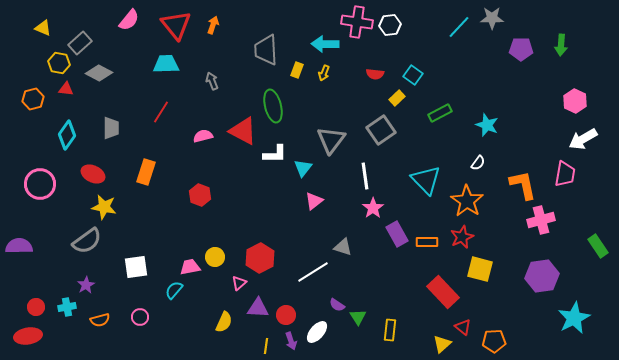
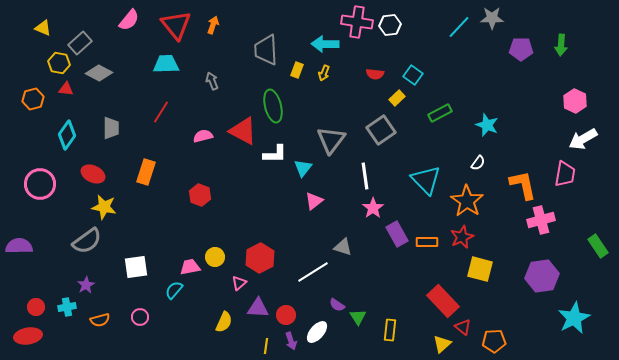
red rectangle at (443, 292): moved 9 px down
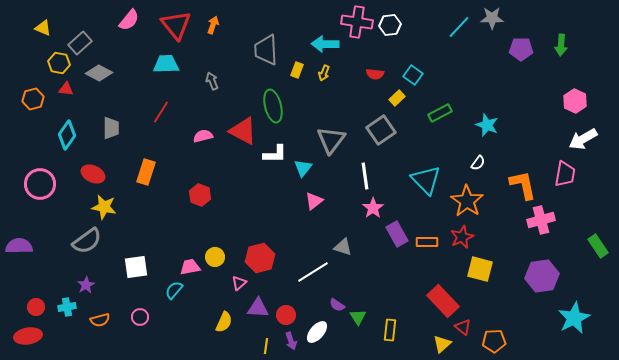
red hexagon at (260, 258): rotated 12 degrees clockwise
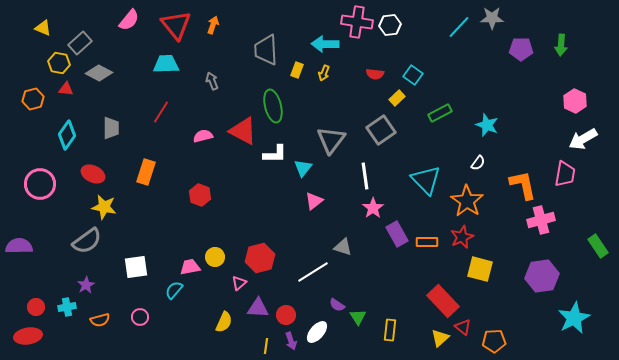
yellow triangle at (442, 344): moved 2 px left, 6 px up
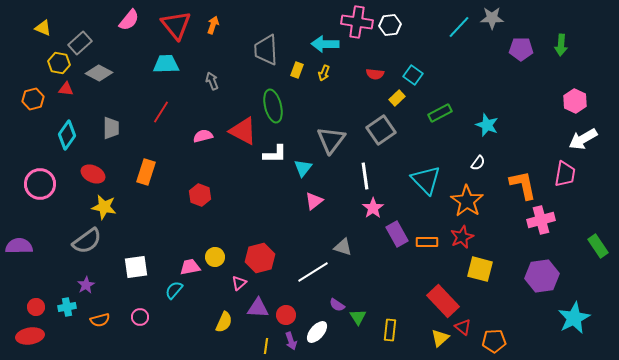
red ellipse at (28, 336): moved 2 px right
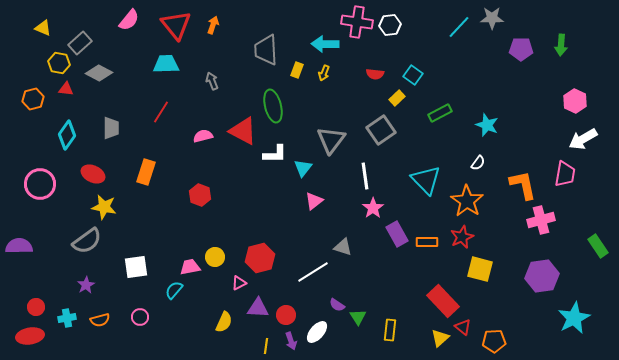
pink triangle at (239, 283): rotated 14 degrees clockwise
cyan cross at (67, 307): moved 11 px down
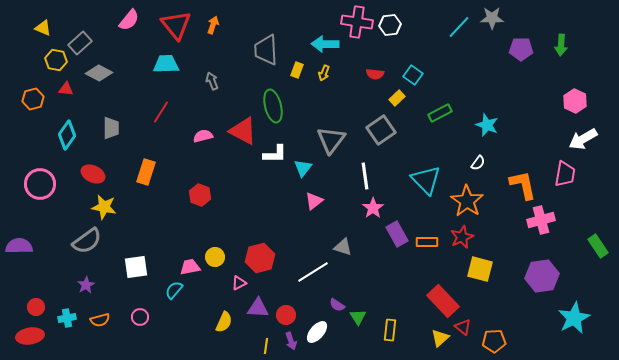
yellow hexagon at (59, 63): moved 3 px left, 3 px up
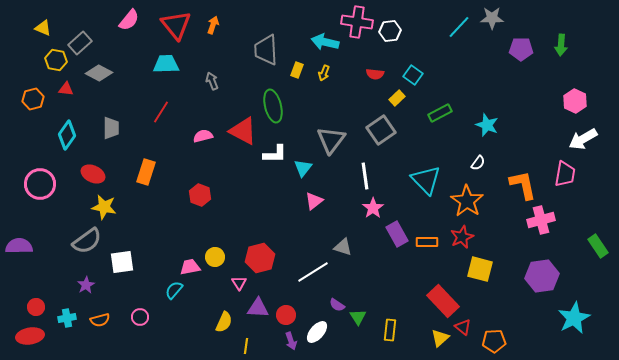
white hexagon at (390, 25): moved 6 px down
cyan arrow at (325, 44): moved 2 px up; rotated 12 degrees clockwise
white square at (136, 267): moved 14 px left, 5 px up
pink triangle at (239, 283): rotated 35 degrees counterclockwise
yellow line at (266, 346): moved 20 px left
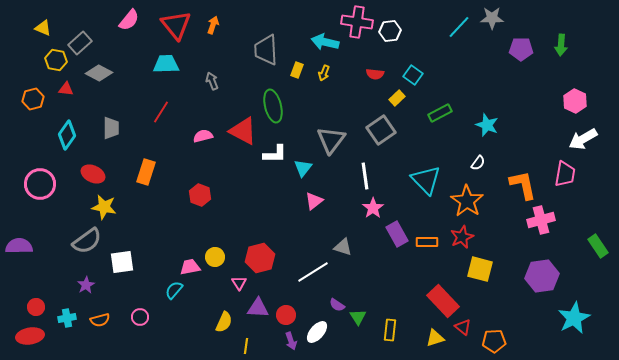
yellow triangle at (440, 338): moved 5 px left; rotated 24 degrees clockwise
